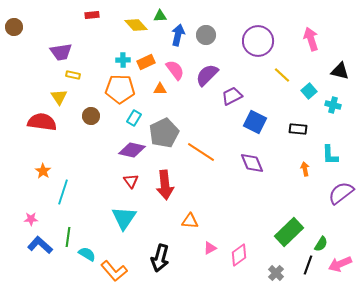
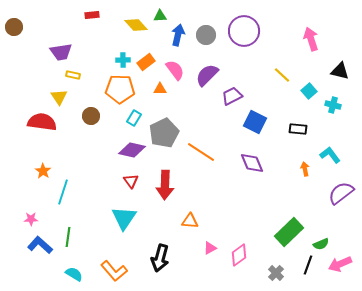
purple circle at (258, 41): moved 14 px left, 10 px up
orange rectangle at (146, 62): rotated 12 degrees counterclockwise
cyan L-shape at (330, 155): rotated 145 degrees clockwise
red arrow at (165, 185): rotated 8 degrees clockwise
green semicircle at (321, 244): rotated 35 degrees clockwise
cyan semicircle at (87, 254): moved 13 px left, 20 px down
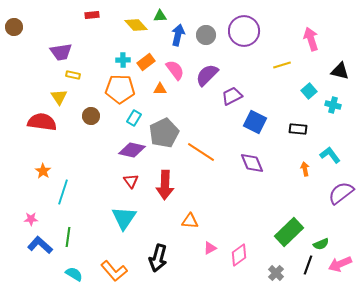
yellow line at (282, 75): moved 10 px up; rotated 60 degrees counterclockwise
black arrow at (160, 258): moved 2 px left
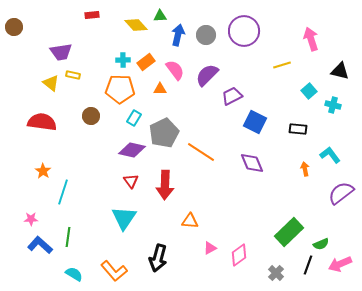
yellow triangle at (59, 97): moved 8 px left, 14 px up; rotated 18 degrees counterclockwise
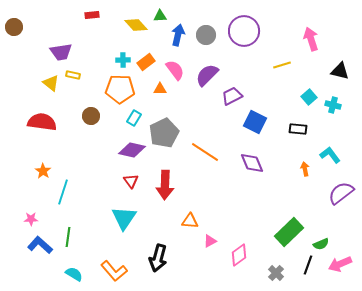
cyan square at (309, 91): moved 6 px down
orange line at (201, 152): moved 4 px right
pink triangle at (210, 248): moved 7 px up
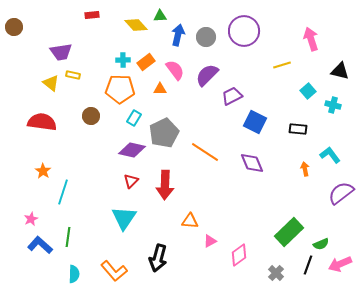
gray circle at (206, 35): moved 2 px down
cyan square at (309, 97): moved 1 px left, 6 px up
red triangle at (131, 181): rotated 21 degrees clockwise
pink star at (31, 219): rotated 24 degrees counterclockwise
cyan semicircle at (74, 274): rotated 60 degrees clockwise
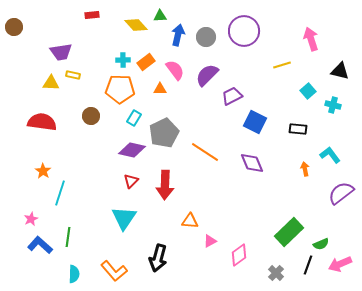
yellow triangle at (51, 83): rotated 36 degrees counterclockwise
cyan line at (63, 192): moved 3 px left, 1 px down
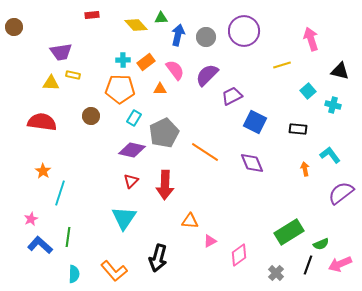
green triangle at (160, 16): moved 1 px right, 2 px down
green rectangle at (289, 232): rotated 12 degrees clockwise
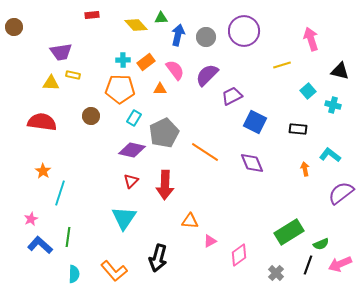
cyan L-shape at (330, 155): rotated 15 degrees counterclockwise
